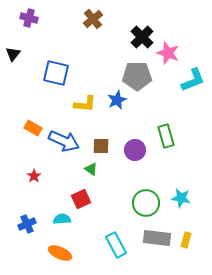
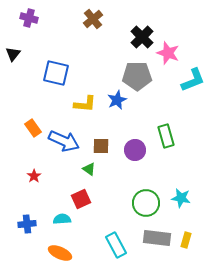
orange rectangle: rotated 24 degrees clockwise
green triangle: moved 2 px left
blue cross: rotated 18 degrees clockwise
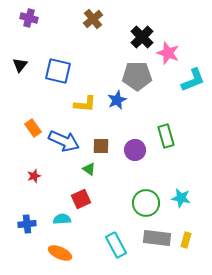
black triangle: moved 7 px right, 11 px down
blue square: moved 2 px right, 2 px up
red star: rotated 16 degrees clockwise
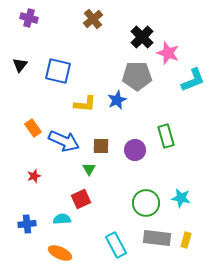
green triangle: rotated 24 degrees clockwise
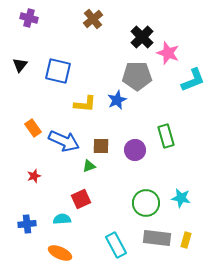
green triangle: moved 3 px up; rotated 40 degrees clockwise
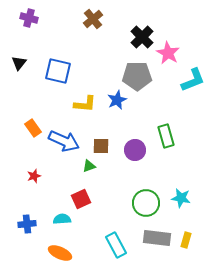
pink star: rotated 10 degrees clockwise
black triangle: moved 1 px left, 2 px up
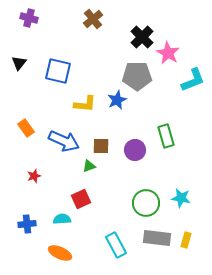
orange rectangle: moved 7 px left
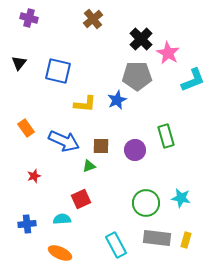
black cross: moved 1 px left, 2 px down
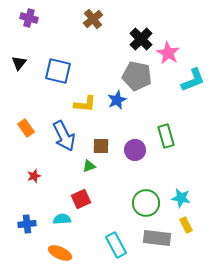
gray pentagon: rotated 12 degrees clockwise
blue arrow: moved 5 px up; rotated 40 degrees clockwise
yellow rectangle: moved 15 px up; rotated 42 degrees counterclockwise
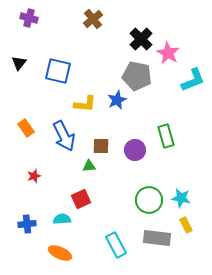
green triangle: rotated 16 degrees clockwise
green circle: moved 3 px right, 3 px up
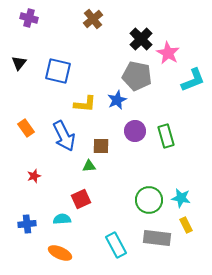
purple circle: moved 19 px up
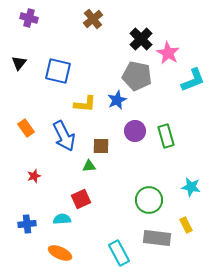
cyan star: moved 10 px right, 11 px up
cyan rectangle: moved 3 px right, 8 px down
